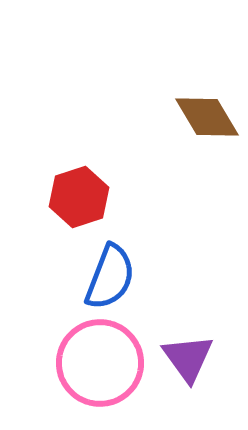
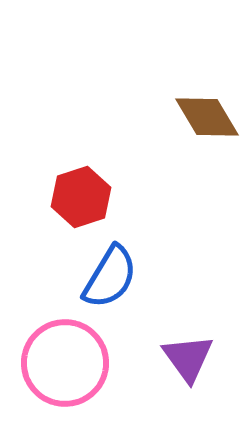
red hexagon: moved 2 px right
blue semicircle: rotated 10 degrees clockwise
pink circle: moved 35 px left
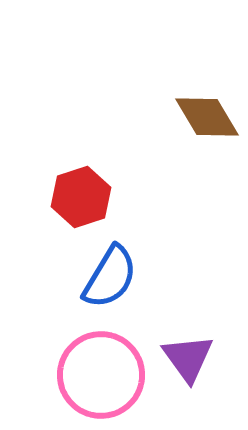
pink circle: moved 36 px right, 12 px down
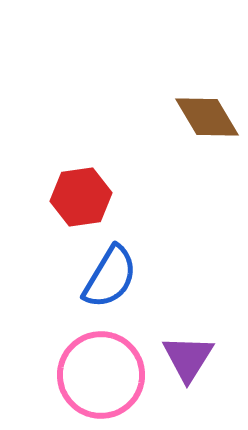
red hexagon: rotated 10 degrees clockwise
purple triangle: rotated 8 degrees clockwise
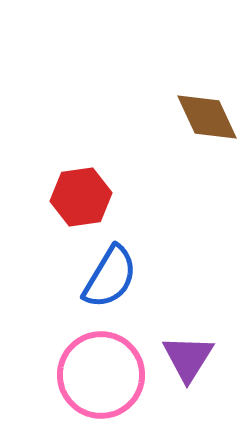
brown diamond: rotated 6 degrees clockwise
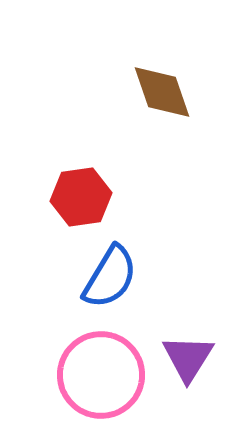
brown diamond: moved 45 px left, 25 px up; rotated 6 degrees clockwise
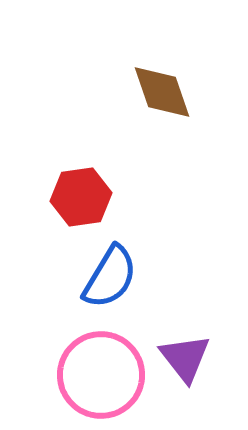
purple triangle: moved 3 px left; rotated 10 degrees counterclockwise
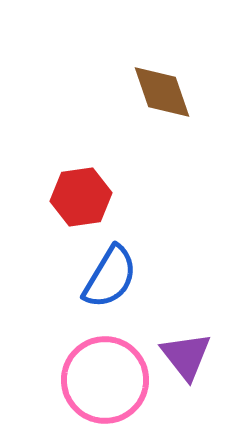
purple triangle: moved 1 px right, 2 px up
pink circle: moved 4 px right, 5 px down
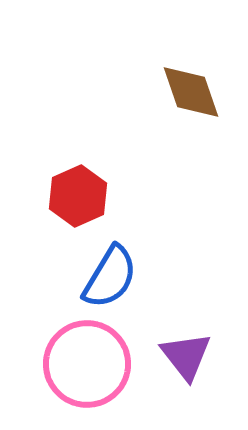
brown diamond: moved 29 px right
red hexagon: moved 3 px left, 1 px up; rotated 16 degrees counterclockwise
pink circle: moved 18 px left, 16 px up
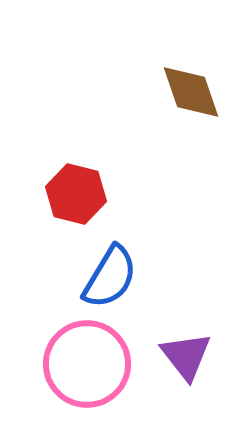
red hexagon: moved 2 px left, 2 px up; rotated 22 degrees counterclockwise
